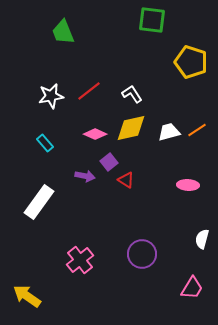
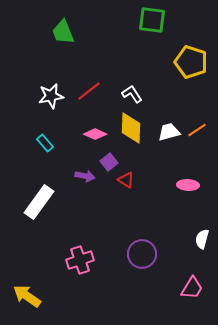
yellow diamond: rotated 76 degrees counterclockwise
pink cross: rotated 20 degrees clockwise
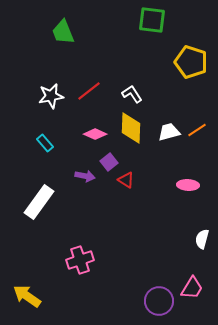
purple circle: moved 17 px right, 47 px down
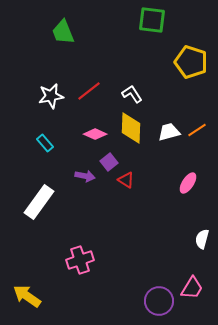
pink ellipse: moved 2 px up; rotated 60 degrees counterclockwise
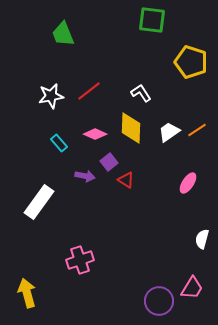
green trapezoid: moved 2 px down
white L-shape: moved 9 px right, 1 px up
white trapezoid: rotated 20 degrees counterclockwise
cyan rectangle: moved 14 px right
yellow arrow: moved 3 px up; rotated 40 degrees clockwise
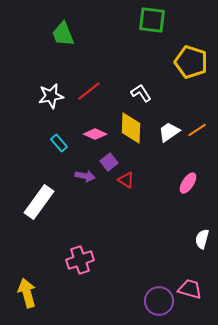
pink trapezoid: moved 2 px left, 1 px down; rotated 105 degrees counterclockwise
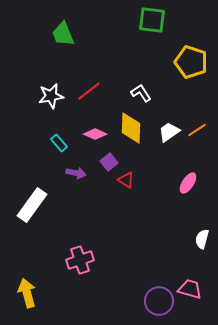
purple arrow: moved 9 px left, 3 px up
white rectangle: moved 7 px left, 3 px down
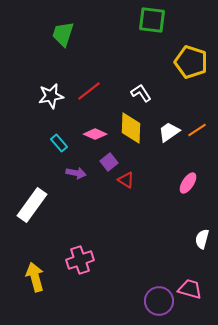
green trapezoid: rotated 40 degrees clockwise
yellow arrow: moved 8 px right, 16 px up
